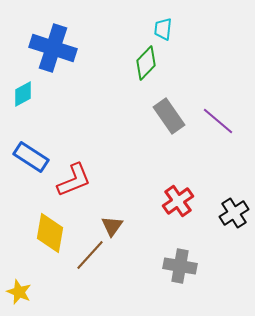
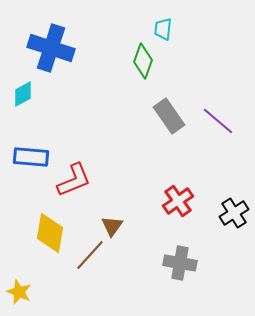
blue cross: moved 2 px left
green diamond: moved 3 px left, 2 px up; rotated 24 degrees counterclockwise
blue rectangle: rotated 28 degrees counterclockwise
gray cross: moved 3 px up
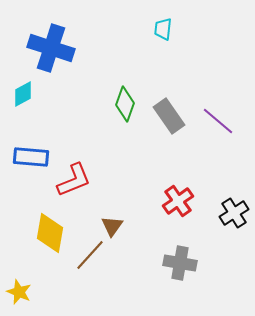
green diamond: moved 18 px left, 43 px down
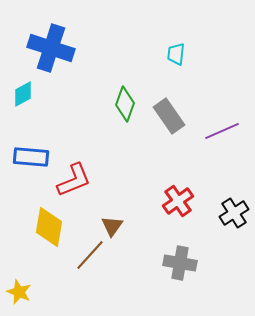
cyan trapezoid: moved 13 px right, 25 px down
purple line: moved 4 px right, 10 px down; rotated 64 degrees counterclockwise
yellow diamond: moved 1 px left, 6 px up
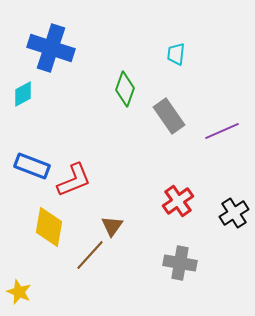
green diamond: moved 15 px up
blue rectangle: moved 1 px right, 9 px down; rotated 16 degrees clockwise
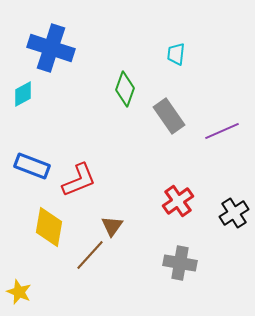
red L-shape: moved 5 px right
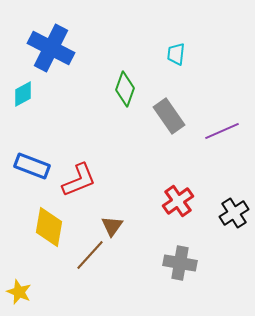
blue cross: rotated 9 degrees clockwise
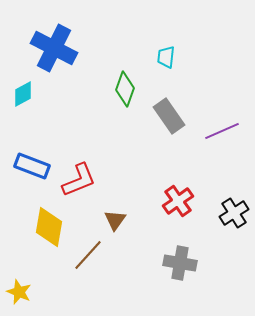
blue cross: moved 3 px right
cyan trapezoid: moved 10 px left, 3 px down
brown triangle: moved 3 px right, 6 px up
brown line: moved 2 px left
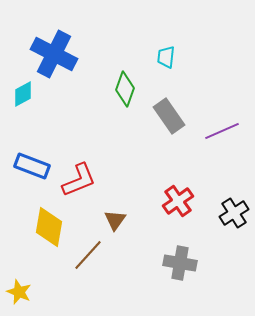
blue cross: moved 6 px down
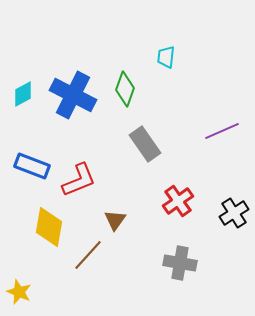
blue cross: moved 19 px right, 41 px down
gray rectangle: moved 24 px left, 28 px down
